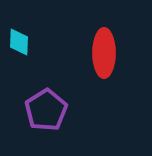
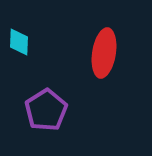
red ellipse: rotated 9 degrees clockwise
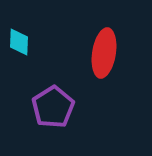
purple pentagon: moved 7 px right, 3 px up
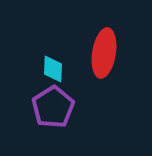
cyan diamond: moved 34 px right, 27 px down
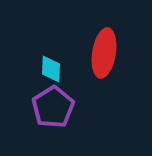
cyan diamond: moved 2 px left
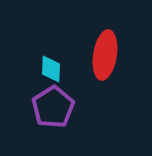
red ellipse: moved 1 px right, 2 px down
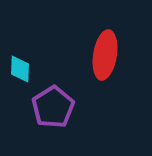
cyan diamond: moved 31 px left
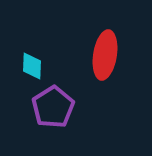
cyan diamond: moved 12 px right, 3 px up
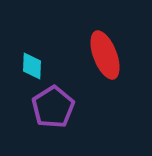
red ellipse: rotated 30 degrees counterclockwise
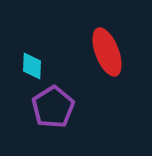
red ellipse: moved 2 px right, 3 px up
